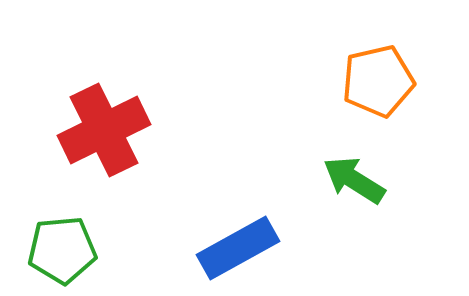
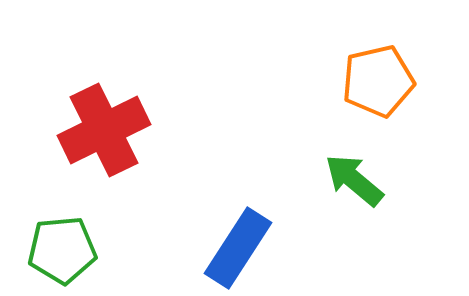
green arrow: rotated 8 degrees clockwise
blue rectangle: rotated 28 degrees counterclockwise
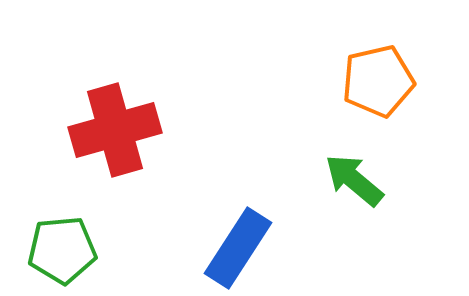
red cross: moved 11 px right; rotated 10 degrees clockwise
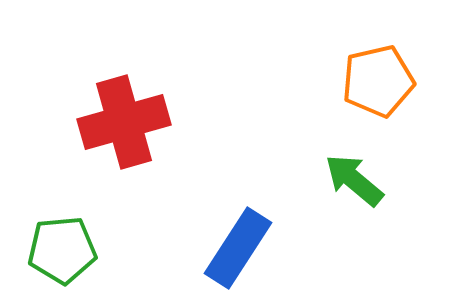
red cross: moved 9 px right, 8 px up
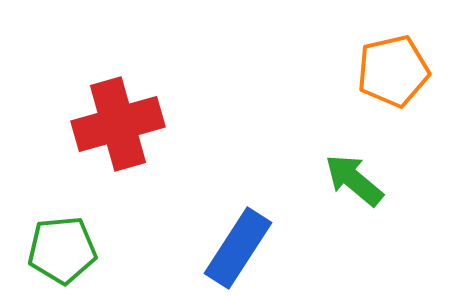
orange pentagon: moved 15 px right, 10 px up
red cross: moved 6 px left, 2 px down
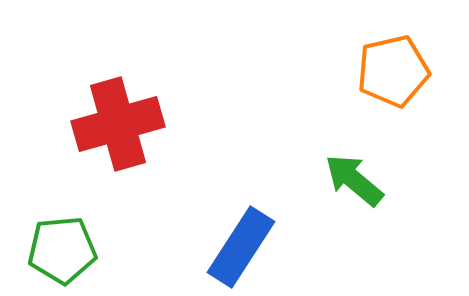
blue rectangle: moved 3 px right, 1 px up
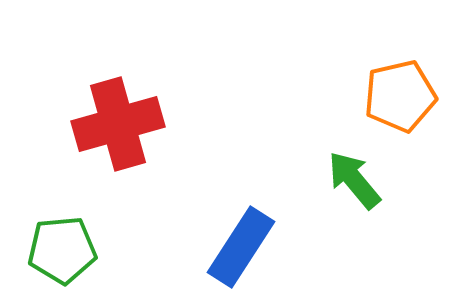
orange pentagon: moved 7 px right, 25 px down
green arrow: rotated 10 degrees clockwise
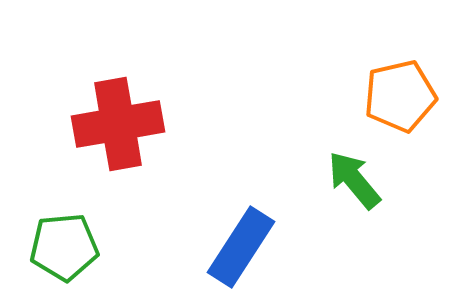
red cross: rotated 6 degrees clockwise
green pentagon: moved 2 px right, 3 px up
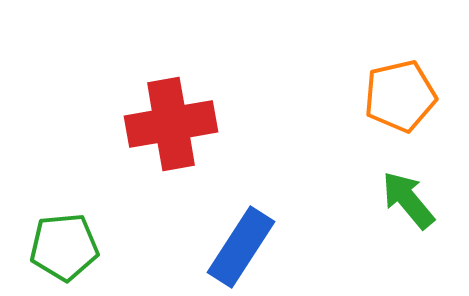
red cross: moved 53 px right
green arrow: moved 54 px right, 20 px down
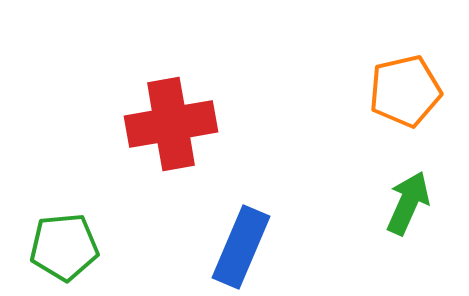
orange pentagon: moved 5 px right, 5 px up
green arrow: moved 3 px down; rotated 64 degrees clockwise
blue rectangle: rotated 10 degrees counterclockwise
